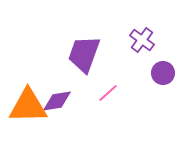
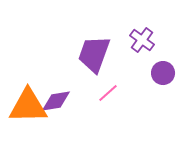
purple trapezoid: moved 10 px right
purple diamond: moved 1 px left
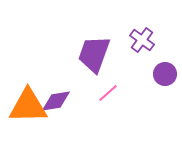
purple circle: moved 2 px right, 1 px down
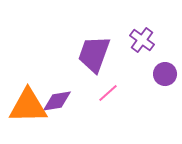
purple diamond: moved 1 px right
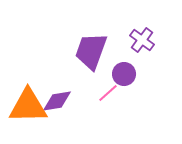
purple trapezoid: moved 3 px left, 3 px up
purple circle: moved 41 px left
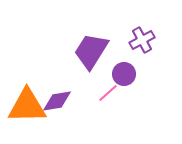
purple cross: rotated 25 degrees clockwise
purple trapezoid: rotated 12 degrees clockwise
orange triangle: moved 1 px left
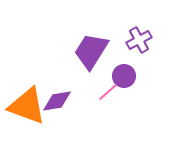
purple cross: moved 3 px left
purple circle: moved 2 px down
pink line: moved 1 px up
orange triangle: rotated 21 degrees clockwise
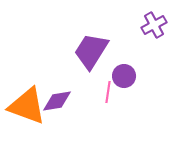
purple cross: moved 15 px right, 15 px up
pink line: rotated 40 degrees counterclockwise
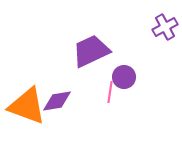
purple cross: moved 11 px right, 2 px down
purple trapezoid: rotated 33 degrees clockwise
purple circle: moved 1 px down
pink line: moved 2 px right
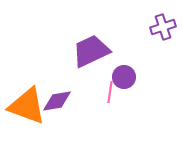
purple cross: moved 2 px left; rotated 10 degrees clockwise
